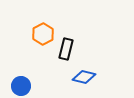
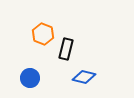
orange hexagon: rotated 10 degrees counterclockwise
blue circle: moved 9 px right, 8 px up
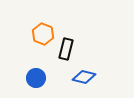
blue circle: moved 6 px right
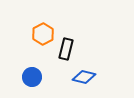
orange hexagon: rotated 10 degrees clockwise
blue circle: moved 4 px left, 1 px up
